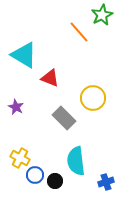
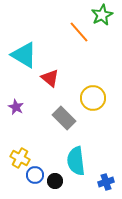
red triangle: rotated 18 degrees clockwise
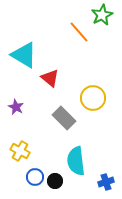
yellow cross: moved 7 px up
blue circle: moved 2 px down
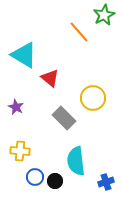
green star: moved 2 px right
yellow cross: rotated 24 degrees counterclockwise
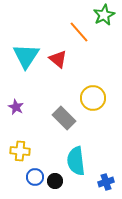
cyan triangle: moved 2 px right, 1 px down; rotated 32 degrees clockwise
red triangle: moved 8 px right, 19 px up
